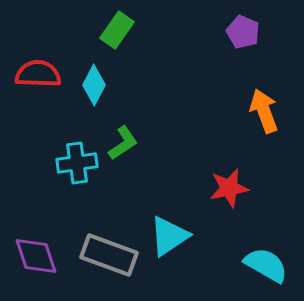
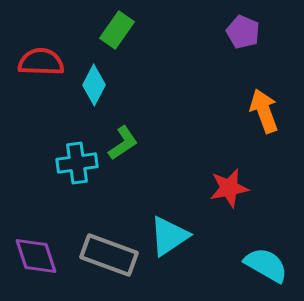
red semicircle: moved 3 px right, 12 px up
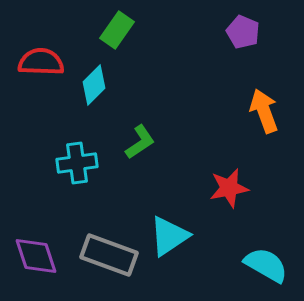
cyan diamond: rotated 18 degrees clockwise
green L-shape: moved 17 px right, 1 px up
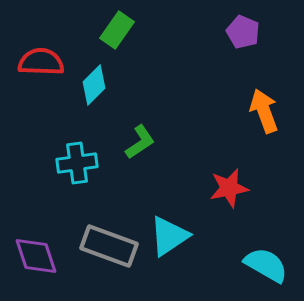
gray rectangle: moved 9 px up
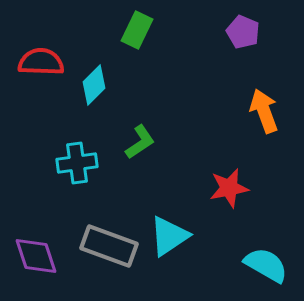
green rectangle: moved 20 px right; rotated 9 degrees counterclockwise
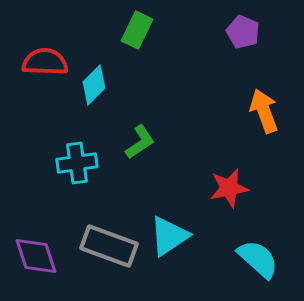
red semicircle: moved 4 px right
cyan semicircle: moved 8 px left, 6 px up; rotated 12 degrees clockwise
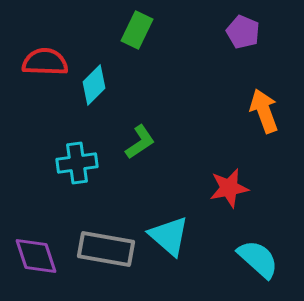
cyan triangle: rotated 45 degrees counterclockwise
gray rectangle: moved 3 px left, 3 px down; rotated 10 degrees counterclockwise
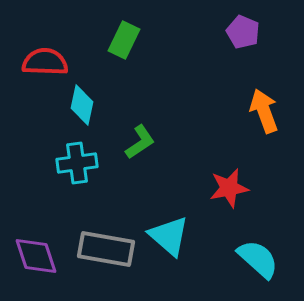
green rectangle: moved 13 px left, 10 px down
cyan diamond: moved 12 px left, 20 px down; rotated 33 degrees counterclockwise
